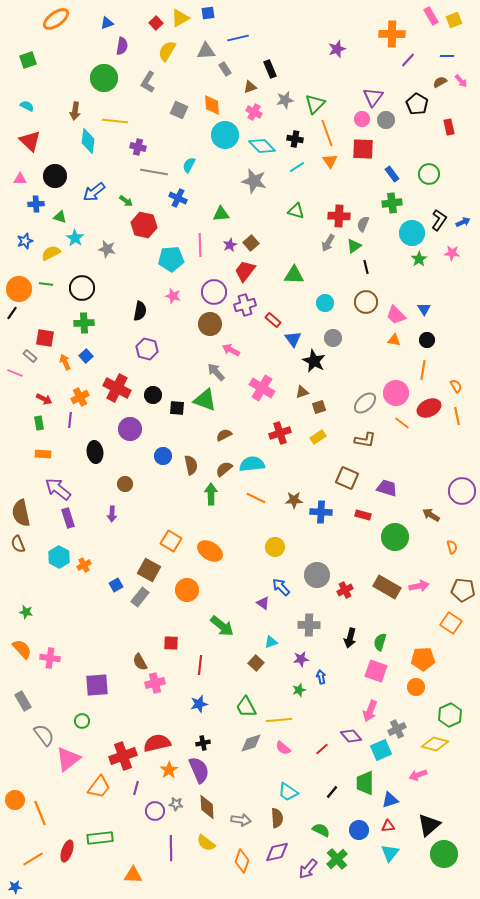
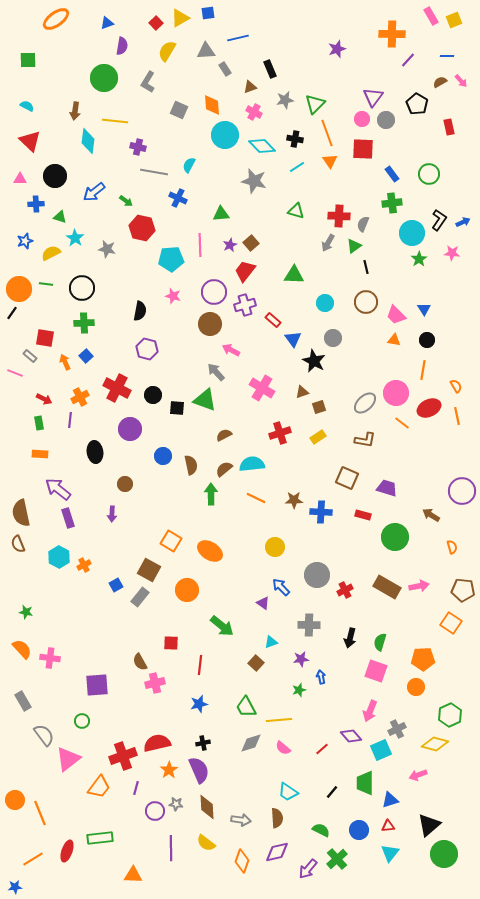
green square at (28, 60): rotated 18 degrees clockwise
red hexagon at (144, 225): moved 2 px left, 3 px down
orange rectangle at (43, 454): moved 3 px left
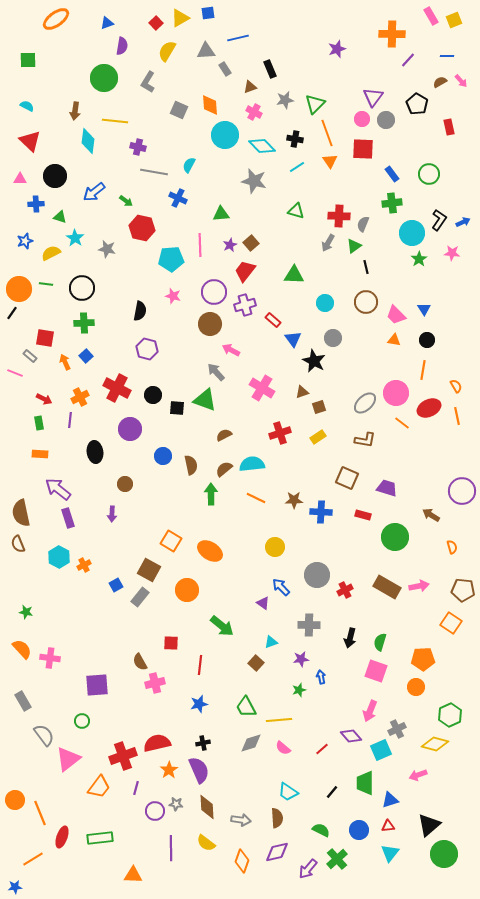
orange diamond at (212, 105): moved 2 px left
red ellipse at (67, 851): moved 5 px left, 14 px up
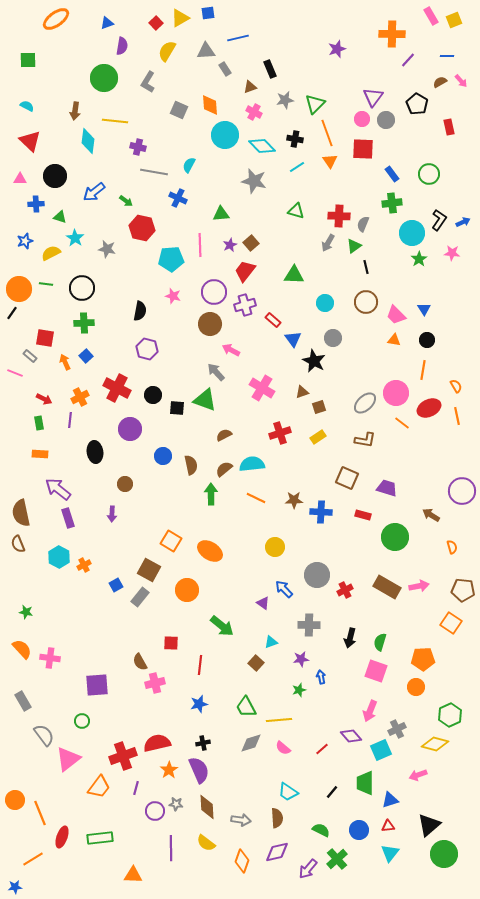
blue arrow at (281, 587): moved 3 px right, 2 px down
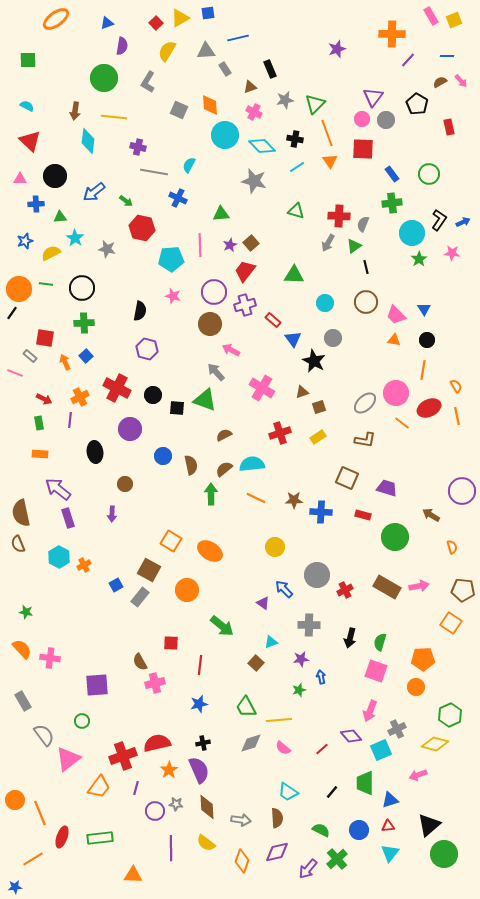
yellow line at (115, 121): moved 1 px left, 4 px up
green triangle at (60, 217): rotated 24 degrees counterclockwise
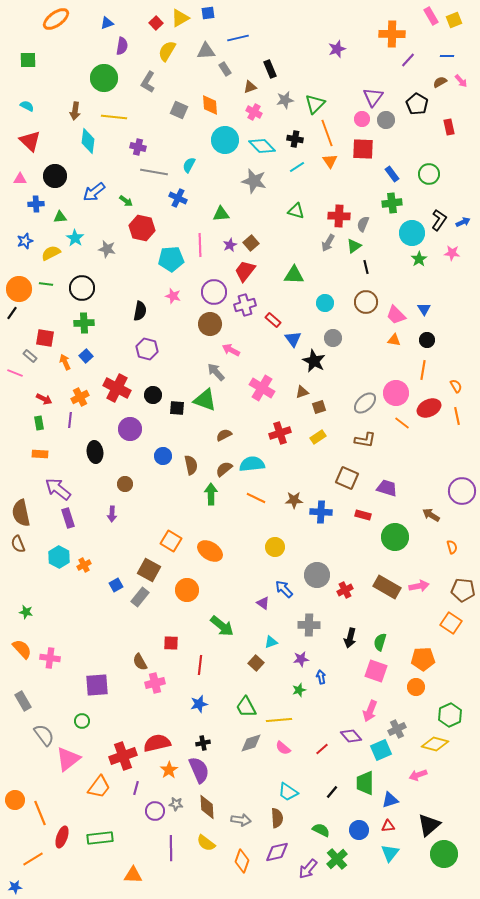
cyan circle at (225, 135): moved 5 px down
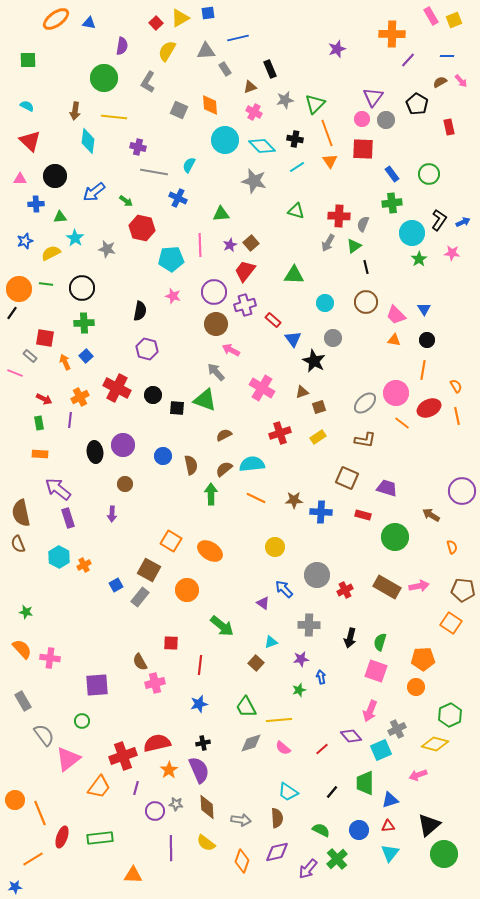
blue triangle at (107, 23): moved 18 px left; rotated 32 degrees clockwise
brown circle at (210, 324): moved 6 px right
purple circle at (130, 429): moved 7 px left, 16 px down
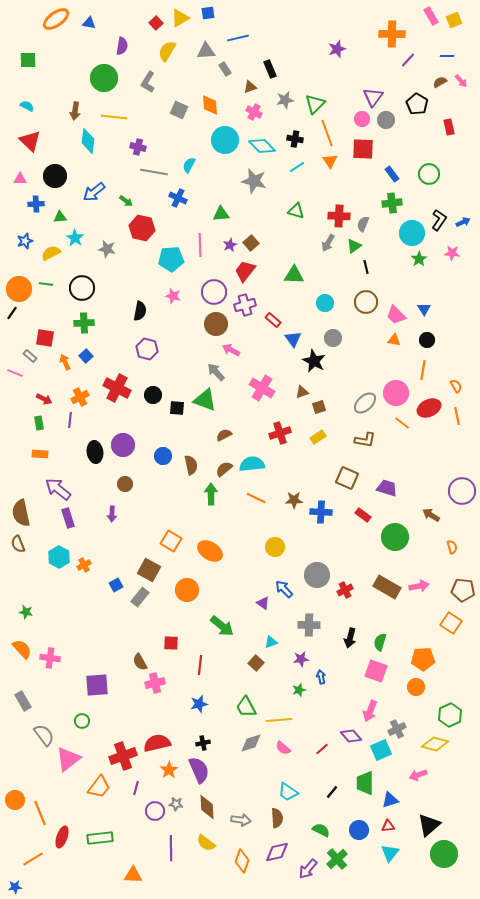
red rectangle at (363, 515): rotated 21 degrees clockwise
